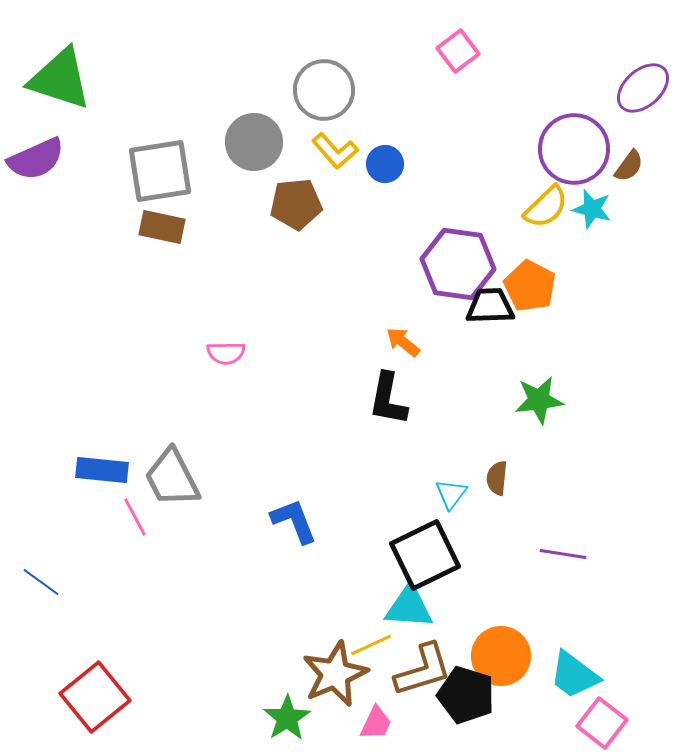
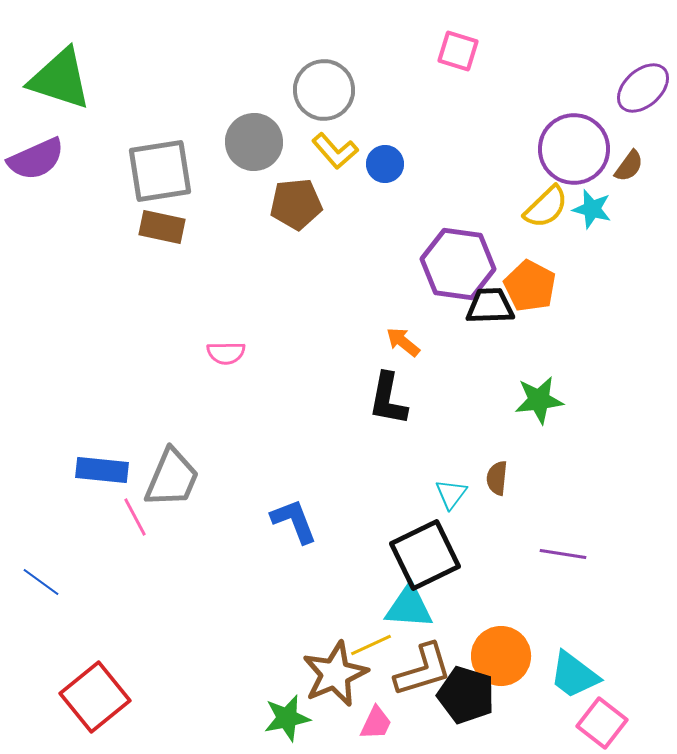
pink square at (458, 51): rotated 36 degrees counterclockwise
gray trapezoid at (172, 478): rotated 130 degrees counterclockwise
green star at (287, 718): rotated 21 degrees clockwise
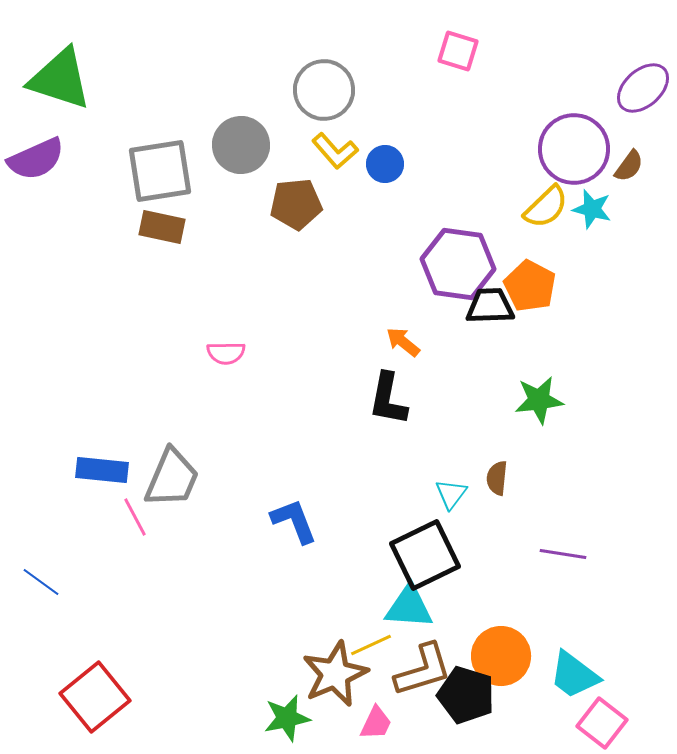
gray circle at (254, 142): moved 13 px left, 3 px down
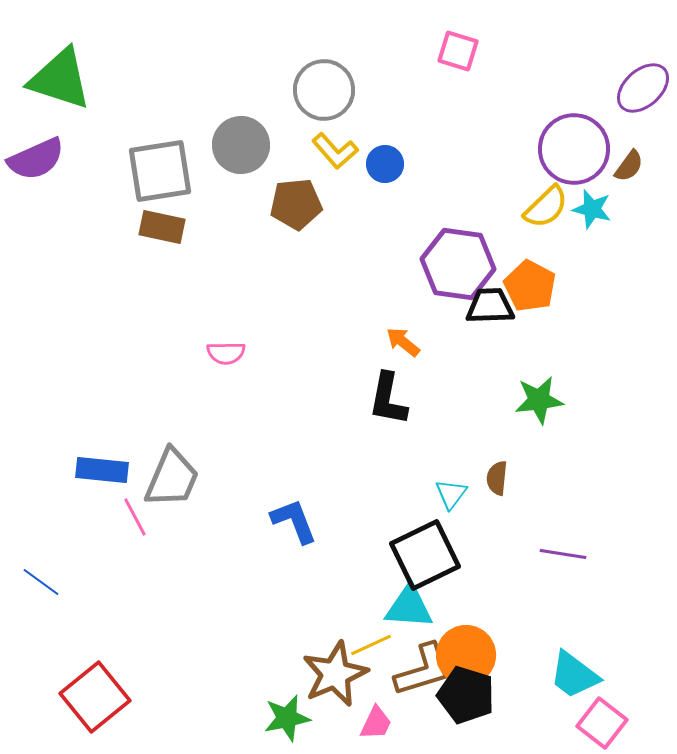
orange circle at (501, 656): moved 35 px left, 1 px up
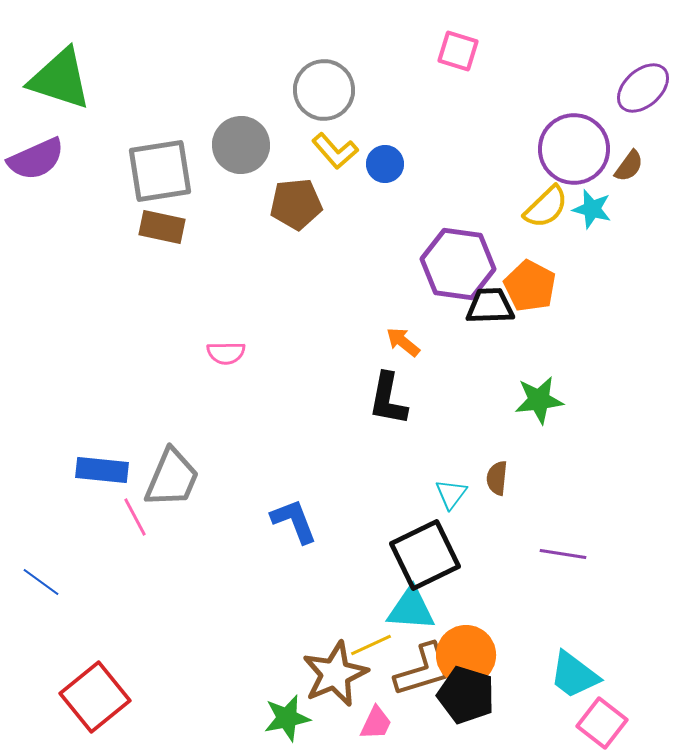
cyan triangle at (409, 607): moved 2 px right, 2 px down
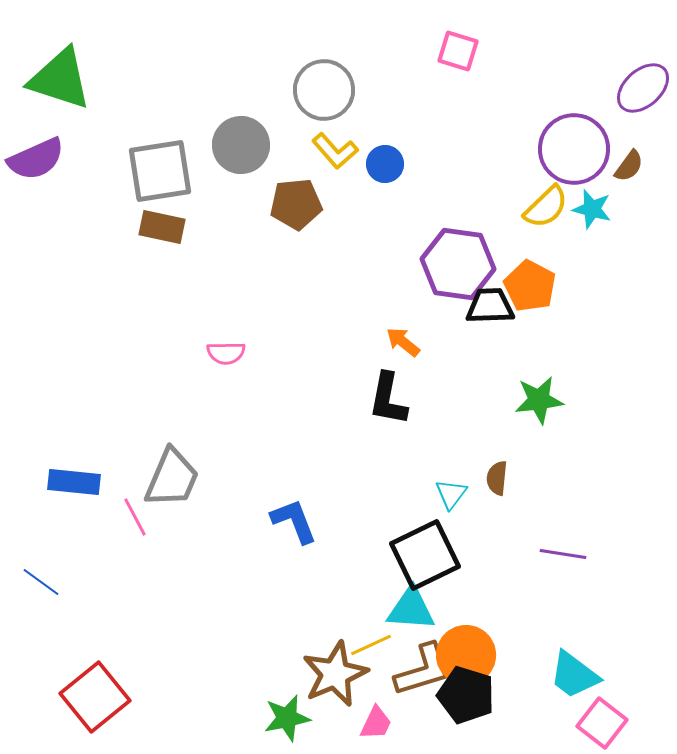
blue rectangle at (102, 470): moved 28 px left, 12 px down
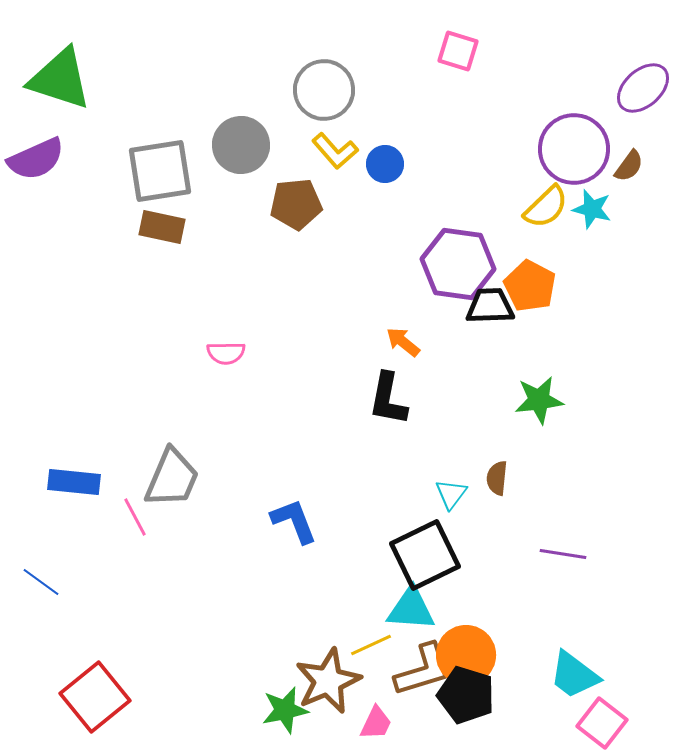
brown star at (335, 674): moved 7 px left, 7 px down
green star at (287, 718): moved 2 px left, 8 px up
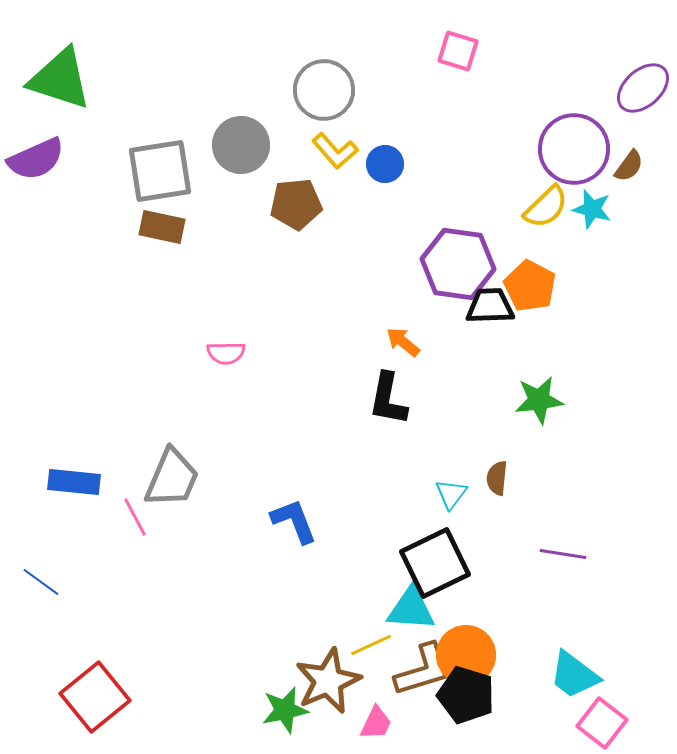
black square at (425, 555): moved 10 px right, 8 px down
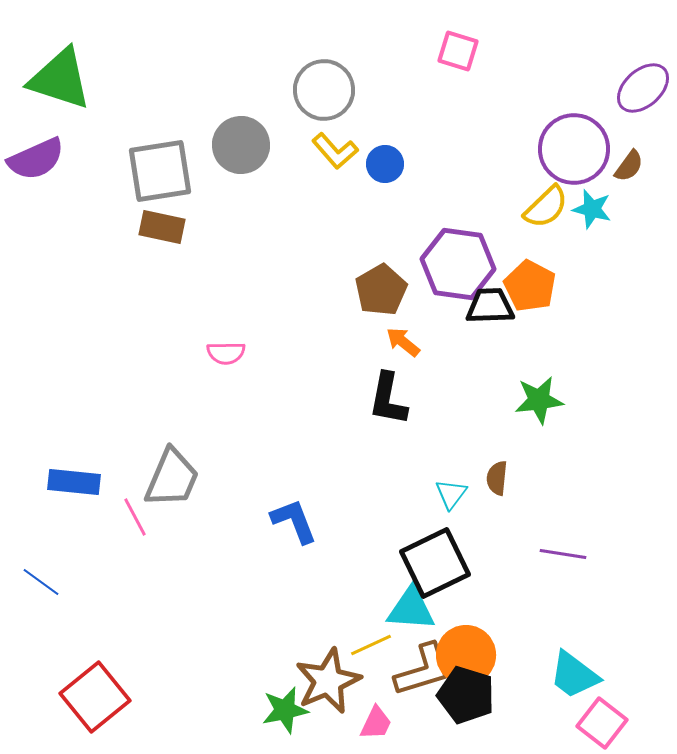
brown pentagon at (296, 204): moved 85 px right, 86 px down; rotated 24 degrees counterclockwise
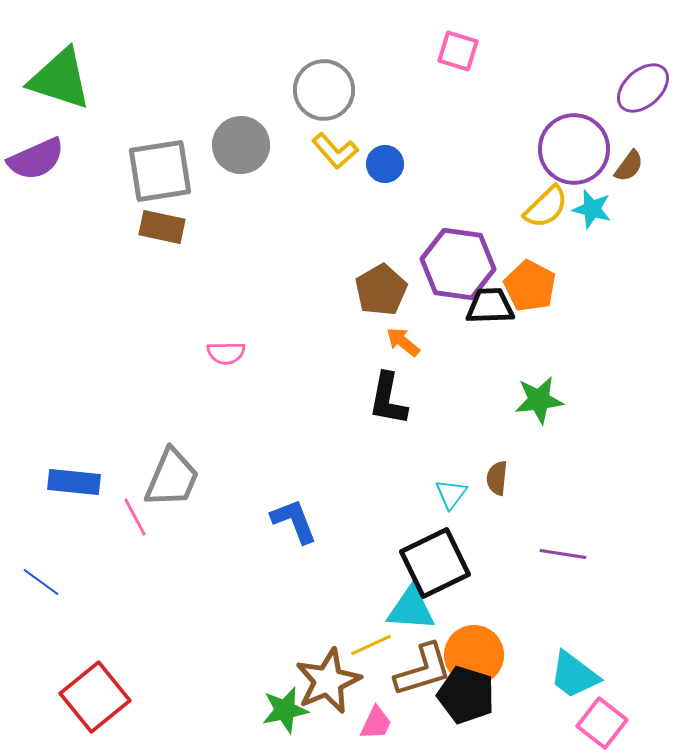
orange circle at (466, 655): moved 8 px right
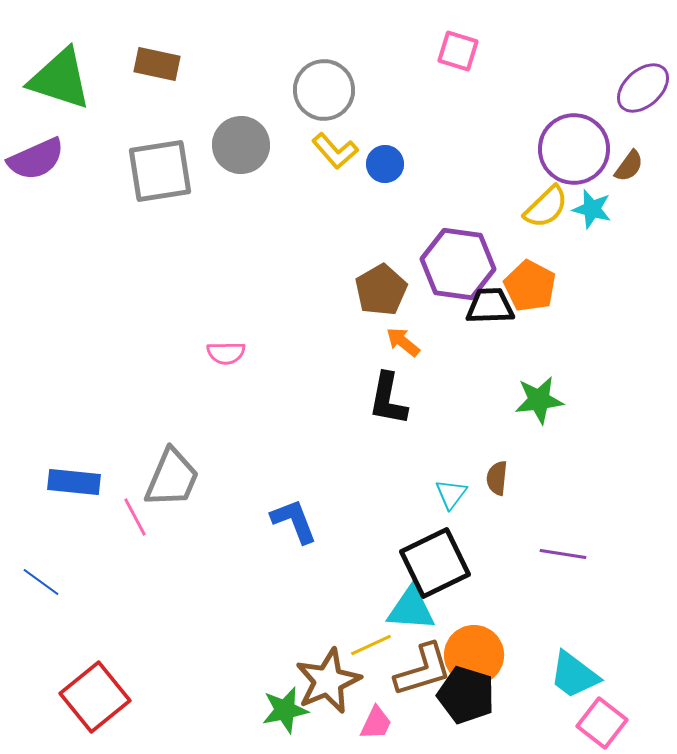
brown rectangle at (162, 227): moved 5 px left, 163 px up
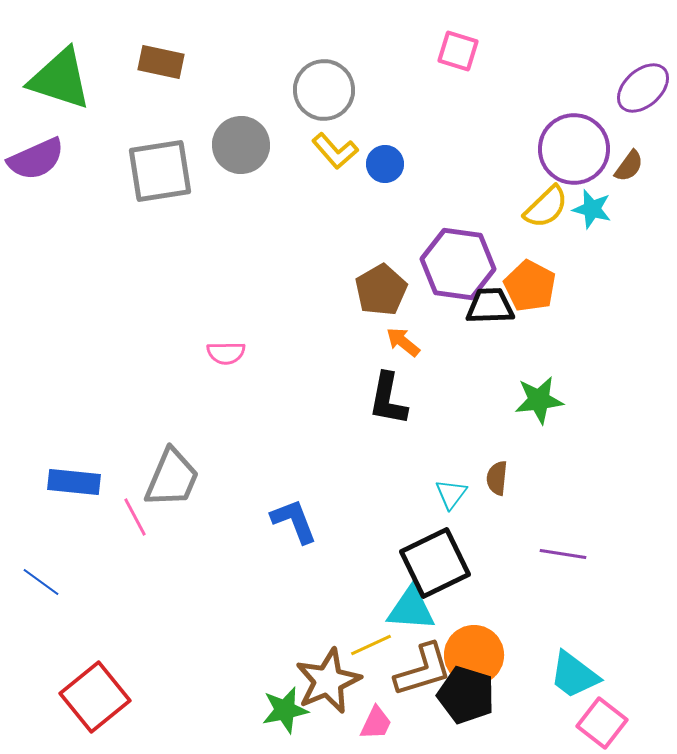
brown rectangle at (157, 64): moved 4 px right, 2 px up
